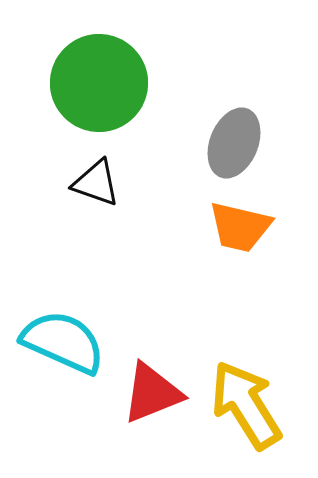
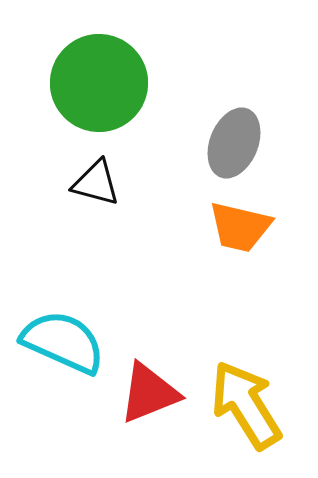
black triangle: rotated 4 degrees counterclockwise
red triangle: moved 3 px left
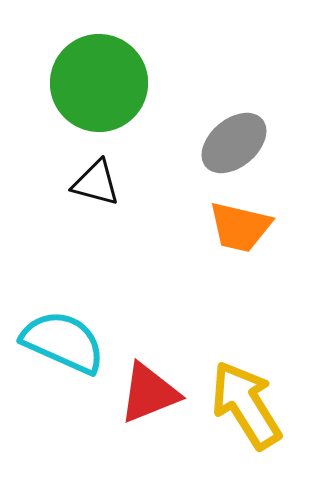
gray ellipse: rotated 28 degrees clockwise
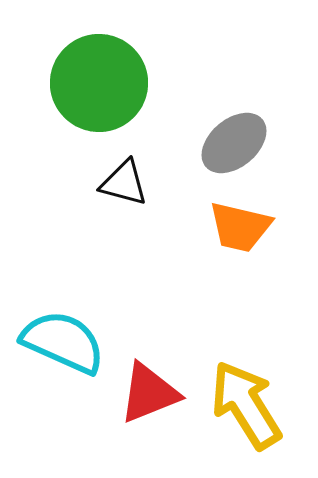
black triangle: moved 28 px right
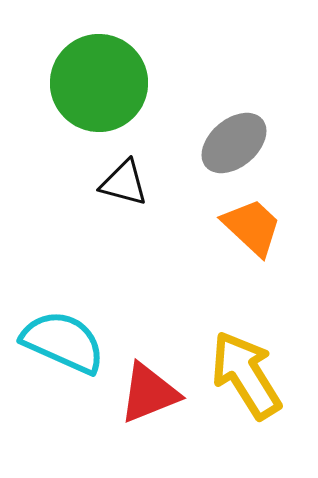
orange trapezoid: moved 12 px right; rotated 150 degrees counterclockwise
yellow arrow: moved 30 px up
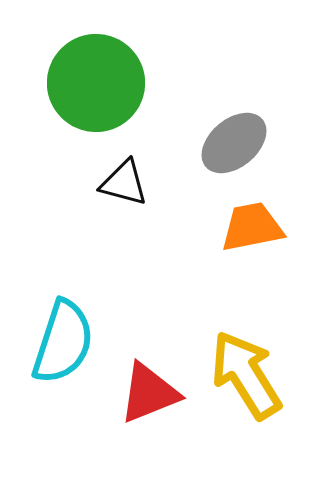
green circle: moved 3 px left
orange trapezoid: rotated 54 degrees counterclockwise
cyan semicircle: rotated 84 degrees clockwise
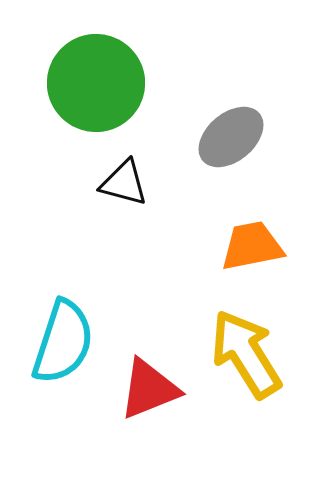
gray ellipse: moved 3 px left, 6 px up
orange trapezoid: moved 19 px down
yellow arrow: moved 21 px up
red triangle: moved 4 px up
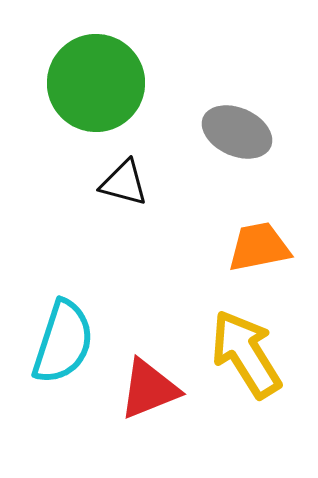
gray ellipse: moved 6 px right, 5 px up; rotated 64 degrees clockwise
orange trapezoid: moved 7 px right, 1 px down
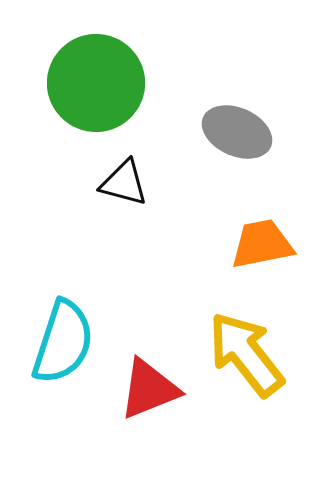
orange trapezoid: moved 3 px right, 3 px up
yellow arrow: rotated 6 degrees counterclockwise
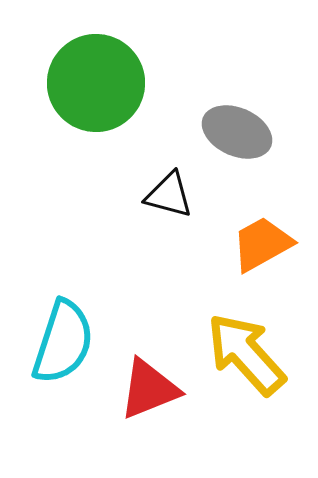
black triangle: moved 45 px right, 12 px down
orange trapezoid: rotated 18 degrees counterclockwise
yellow arrow: rotated 4 degrees counterclockwise
